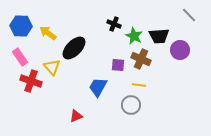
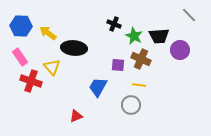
black ellipse: rotated 50 degrees clockwise
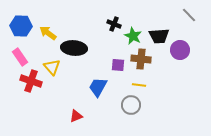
green star: moved 1 px left
brown cross: rotated 18 degrees counterclockwise
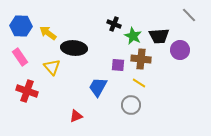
red cross: moved 4 px left, 10 px down
yellow line: moved 2 px up; rotated 24 degrees clockwise
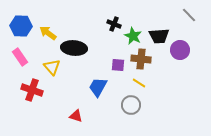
red cross: moved 5 px right, 1 px up
red triangle: rotated 40 degrees clockwise
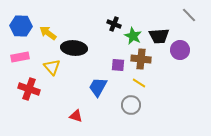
pink rectangle: rotated 66 degrees counterclockwise
red cross: moved 3 px left, 1 px up
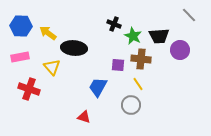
yellow line: moved 1 px left, 1 px down; rotated 24 degrees clockwise
red triangle: moved 8 px right, 1 px down
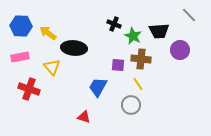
black trapezoid: moved 5 px up
